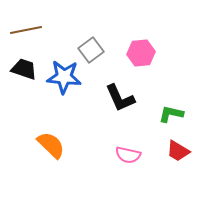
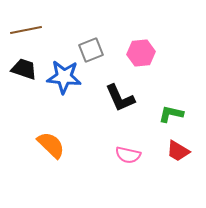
gray square: rotated 15 degrees clockwise
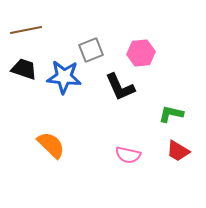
black L-shape: moved 11 px up
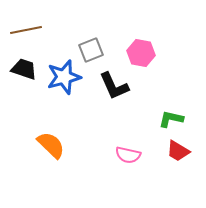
pink hexagon: rotated 16 degrees clockwise
blue star: rotated 20 degrees counterclockwise
black L-shape: moved 6 px left, 1 px up
green L-shape: moved 5 px down
